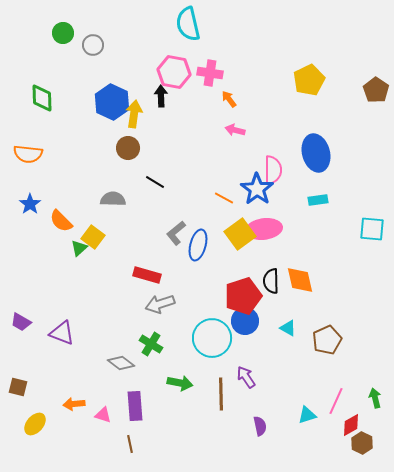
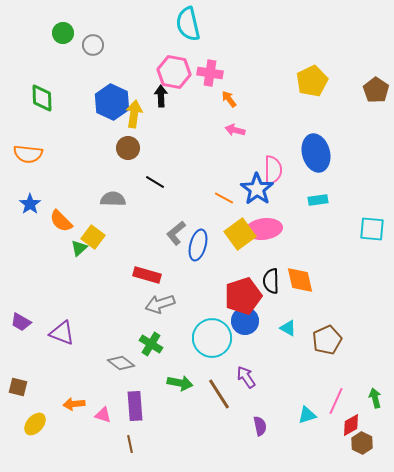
yellow pentagon at (309, 80): moved 3 px right, 1 px down
brown line at (221, 394): moved 2 px left; rotated 32 degrees counterclockwise
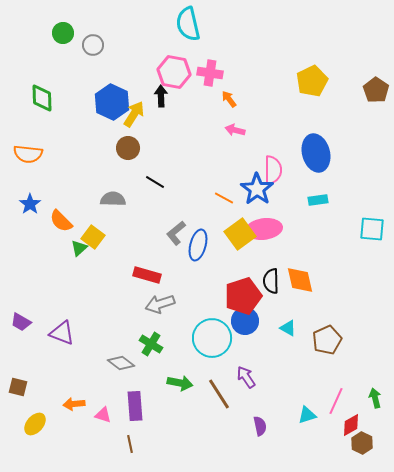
yellow arrow at (134, 114): rotated 24 degrees clockwise
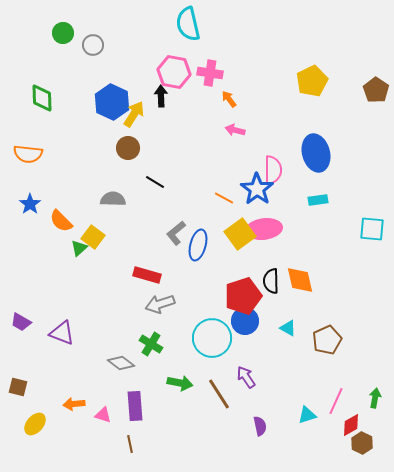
green arrow at (375, 398): rotated 24 degrees clockwise
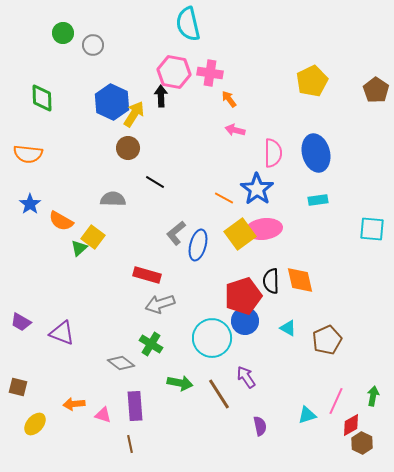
pink semicircle at (273, 170): moved 17 px up
orange semicircle at (61, 221): rotated 15 degrees counterclockwise
green arrow at (375, 398): moved 2 px left, 2 px up
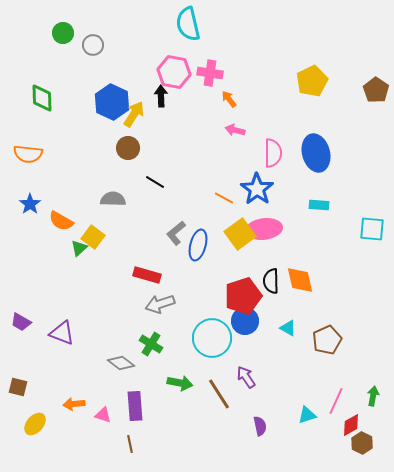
cyan rectangle at (318, 200): moved 1 px right, 5 px down; rotated 12 degrees clockwise
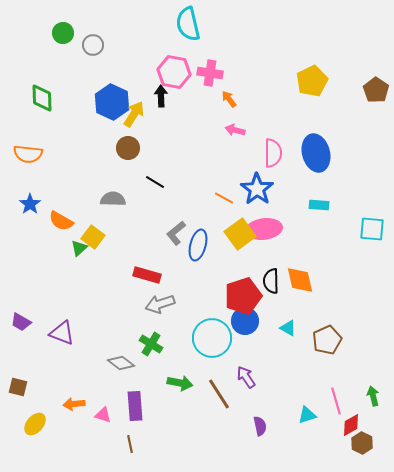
green arrow at (373, 396): rotated 24 degrees counterclockwise
pink line at (336, 401): rotated 40 degrees counterclockwise
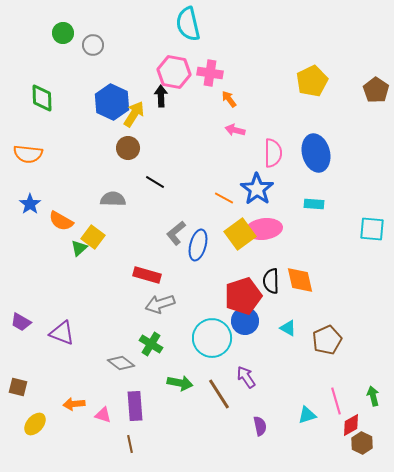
cyan rectangle at (319, 205): moved 5 px left, 1 px up
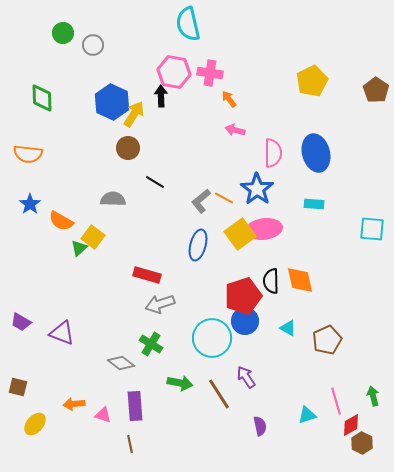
gray L-shape at (176, 233): moved 25 px right, 32 px up
